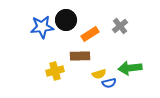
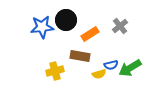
brown rectangle: rotated 12 degrees clockwise
green arrow: rotated 25 degrees counterclockwise
blue semicircle: moved 2 px right, 18 px up
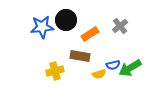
blue semicircle: moved 2 px right
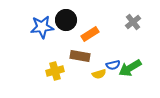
gray cross: moved 13 px right, 4 px up
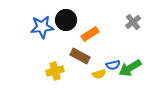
brown rectangle: rotated 18 degrees clockwise
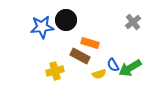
orange rectangle: moved 9 px down; rotated 48 degrees clockwise
blue semicircle: rotated 72 degrees clockwise
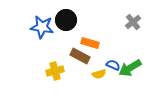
blue star: rotated 15 degrees clockwise
blue semicircle: rotated 144 degrees clockwise
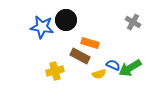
gray cross: rotated 21 degrees counterclockwise
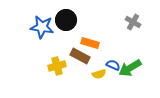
yellow cross: moved 2 px right, 5 px up
